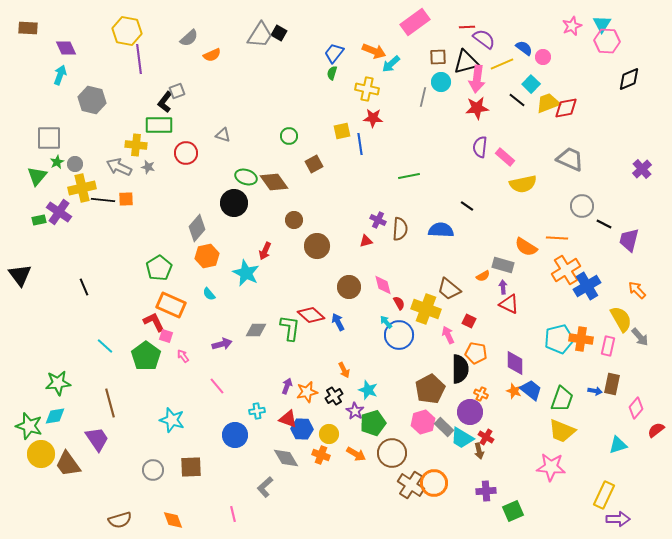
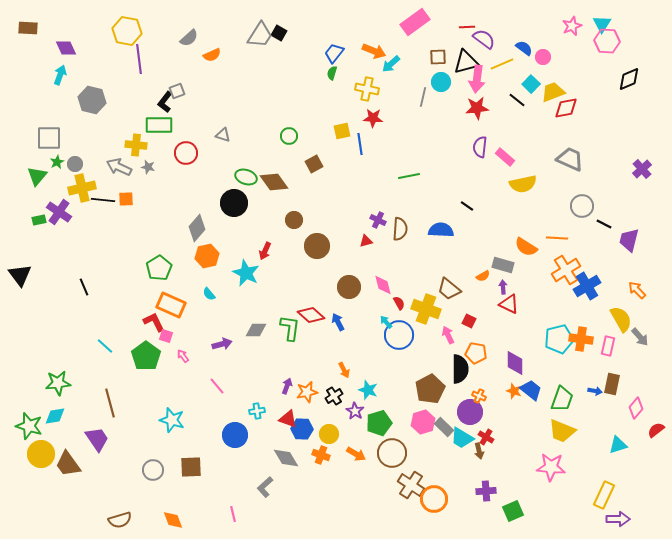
yellow trapezoid at (548, 103): moved 5 px right, 11 px up
orange cross at (481, 394): moved 2 px left, 2 px down
green pentagon at (373, 423): moved 6 px right
orange circle at (434, 483): moved 16 px down
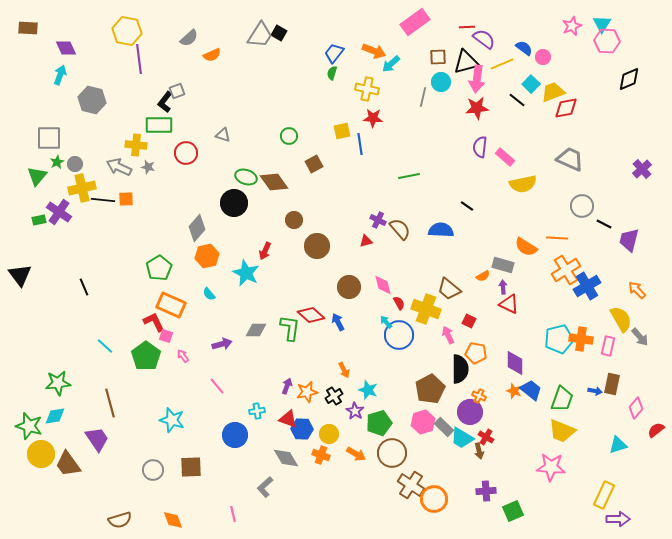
brown semicircle at (400, 229): rotated 45 degrees counterclockwise
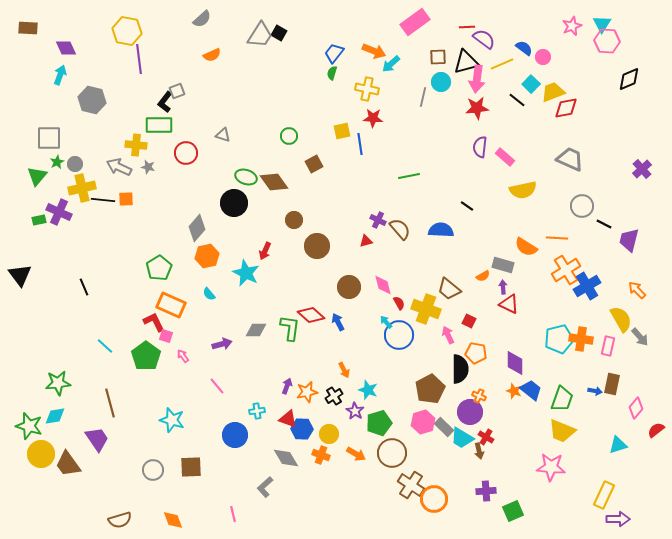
gray semicircle at (189, 38): moved 13 px right, 19 px up
yellow semicircle at (523, 184): moved 6 px down
purple cross at (59, 212): rotated 10 degrees counterclockwise
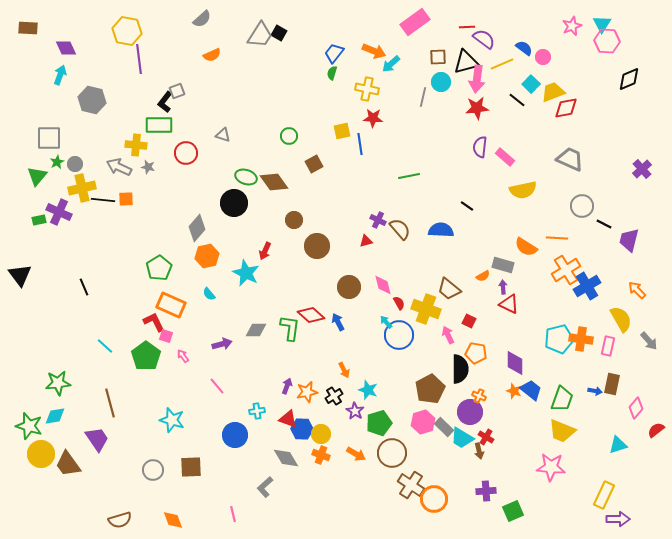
gray arrow at (640, 337): moved 9 px right, 4 px down
yellow circle at (329, 434): moved 8 px left
